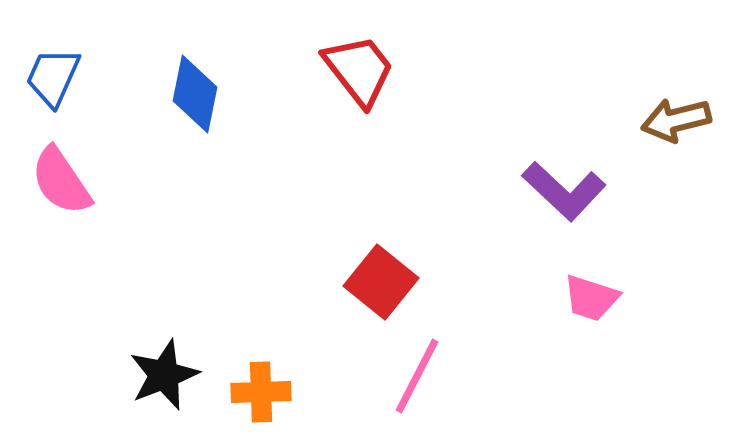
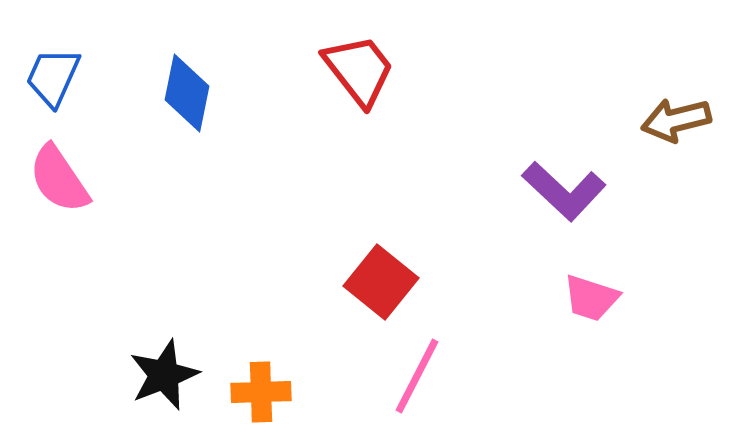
blue diamond: moved 8 px left, 1 px up
pink semicircle: moved 2 px left, 2 px up
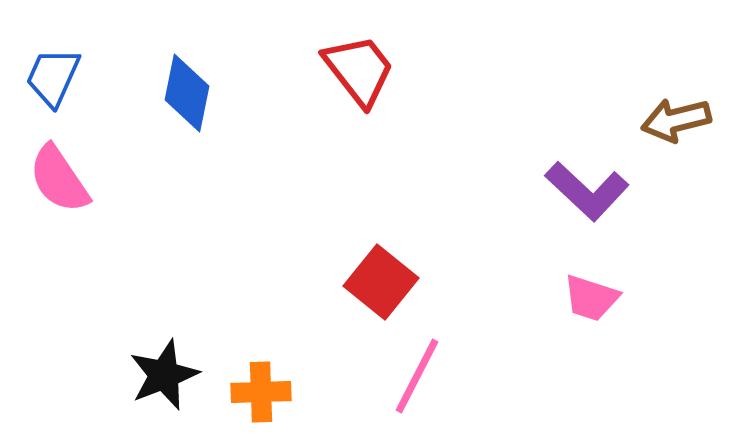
purple L-shape: moved 23 px right
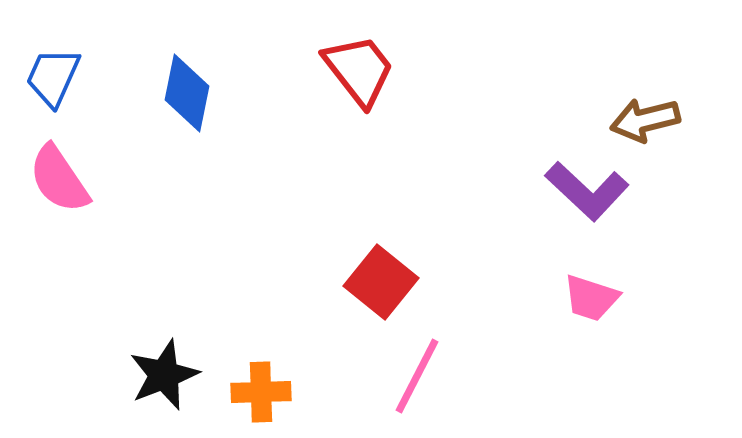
brown arrow: moved 31 px left
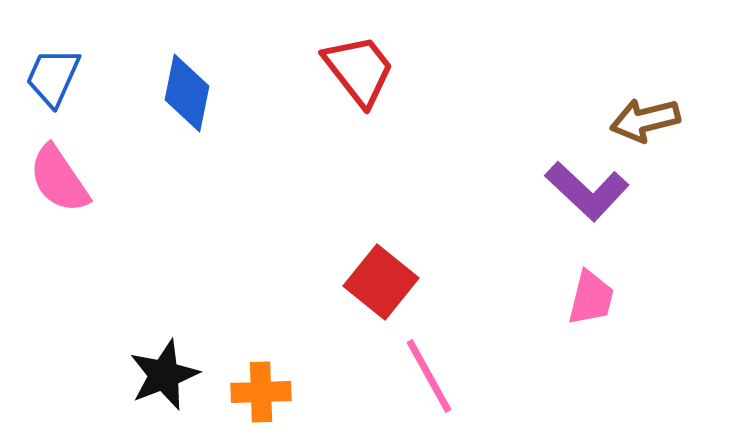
pink trapezoid: rotated 94 degrees counterclockwise
pink line: moved 12 px right; rotated 56 degrees counterclockwise
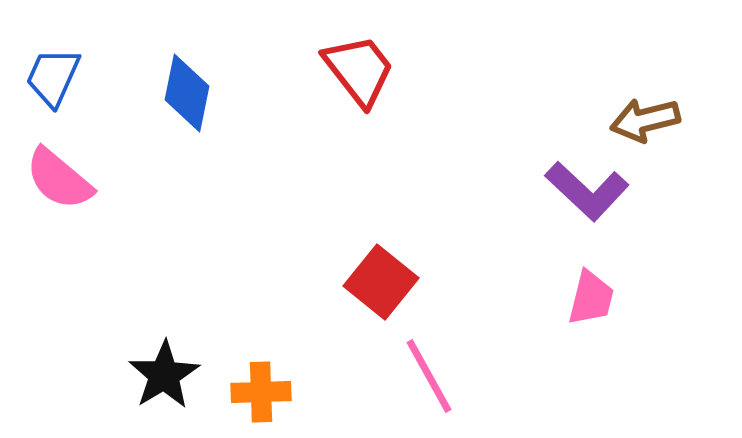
pink semicircle: rotated 16 degrees counterclockwise
black star: rotated 10 degrees counterclockwise
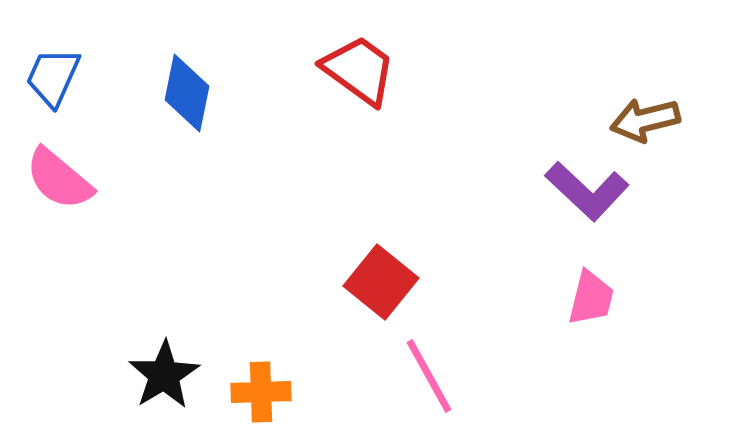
red trapezoid: rotated 16 degrees counterclockwise
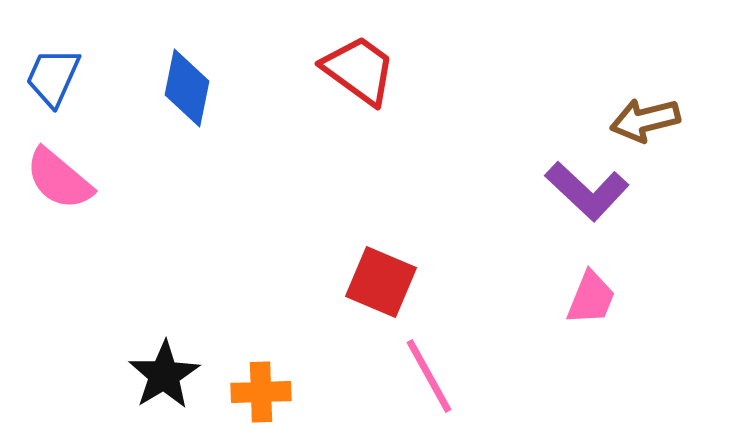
blue diamond: moved 5 px up
red square: rotated 16 degrees counterclockwise
pink trapezoid: rotated 8 degrees clockwise
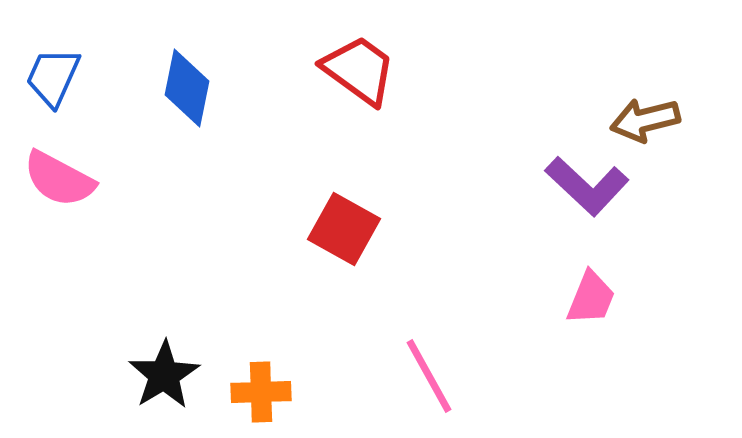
pink semicircle: rotated 12 degrees counterclockwise
purple L-shape: moved 5 px up
red square: moved 37 px left, 53 px up; rotated 6 degrees clockwise
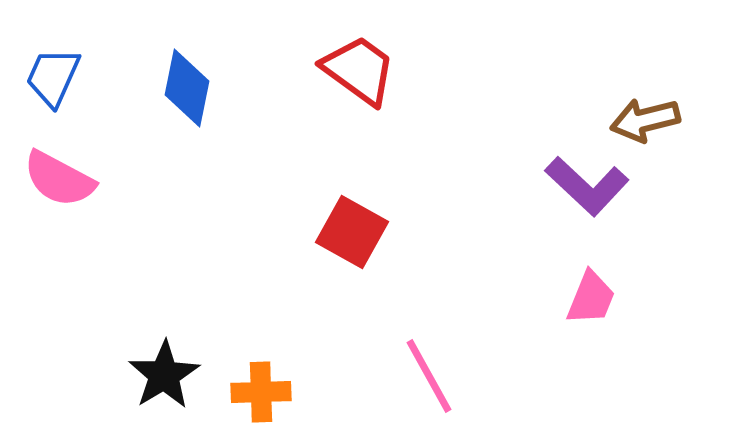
red square: moved 8 px right, 3 px down
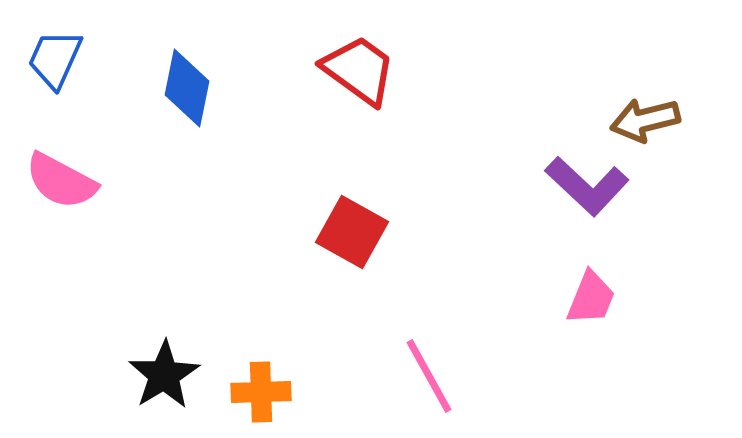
blue trapezoid: moved 2 px right, 18 px up
pink semicircle: moved 2 px right, 2 px down
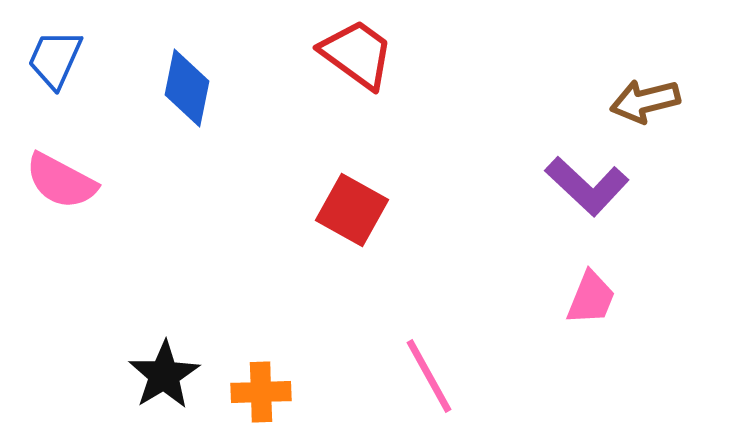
red trapezoid: moved 2 px left, 16 px up
brown arrow: moved 19 px up
red square: moved 22 px up
